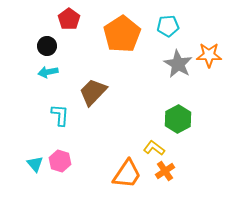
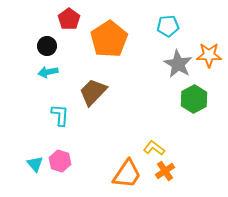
orange pentagon: moved 13 px left, 5 px down
green hexagon: moved 16 px right, 20 px up
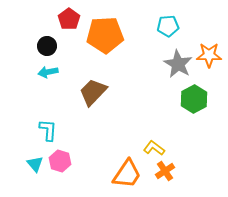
orange pentagon: moved 4 px left, 4 px up; rotated 30 degrees clockwise
cyan L-shape: moved 12 px left, 15 px down
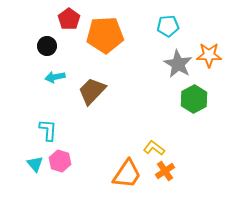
cyan arrow: moved 7 px right, 5 px down
brown trapezoid: moved 1 px left, 1 px up
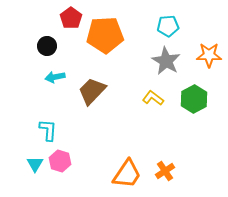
red pentagon: moved 2 px right, 1 px up
gray star: moved 12 px left, 3 px up
yellow L-shape: moved 1 px left, 50 px up
cyan triangle: rotated 12 degrees clockwise
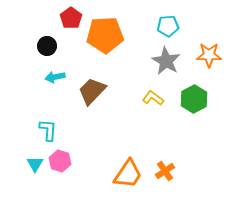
orange trapezoid: moved 1 px right
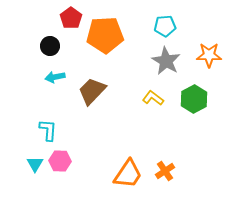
cyan pentagon: moved 3 px left
black circle: moved 3 px right
pink hexagon: rotated 15 degrees counterclockwise
